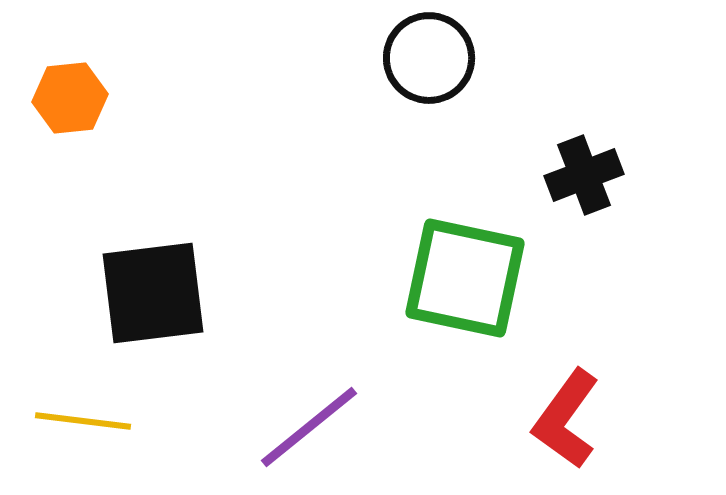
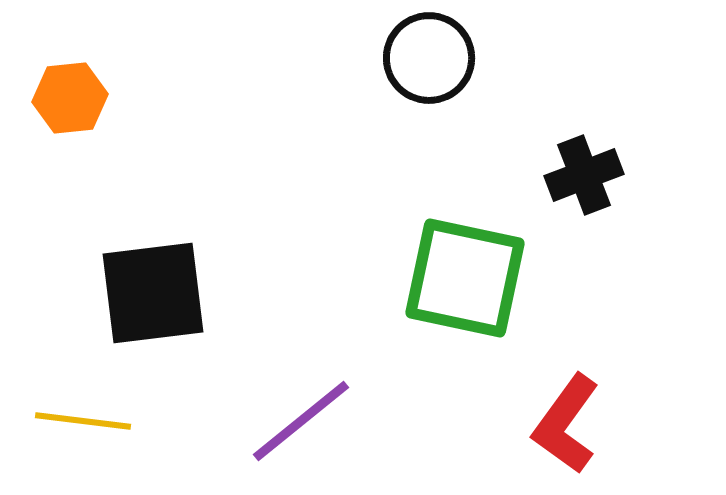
red L-shape: moved 5 px down
purple line: moved 8 px left, 6 px up
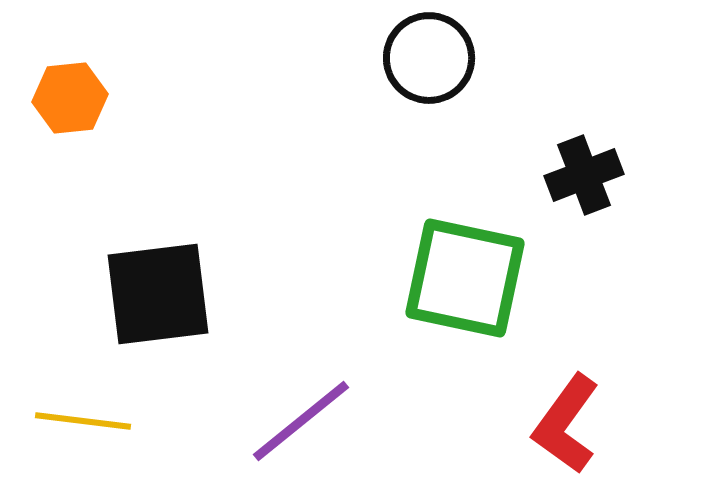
black square: moved 5 px right, 1 px down
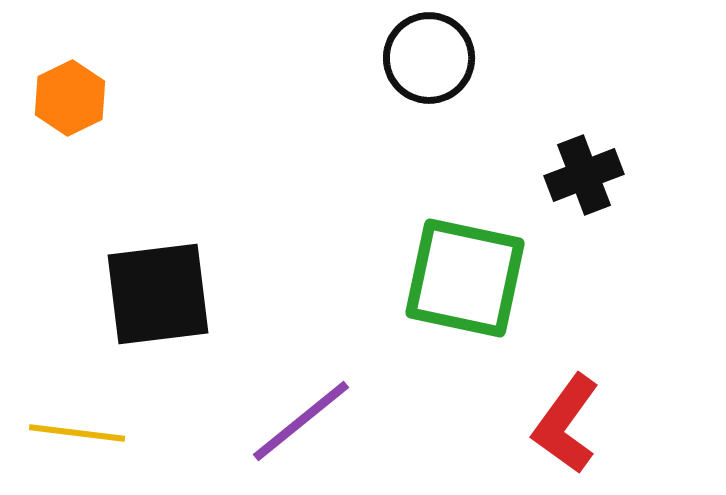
orange hexagon: rotated 20 degrees counterclockwise
yellow line: moved 6 px left, 12 px down
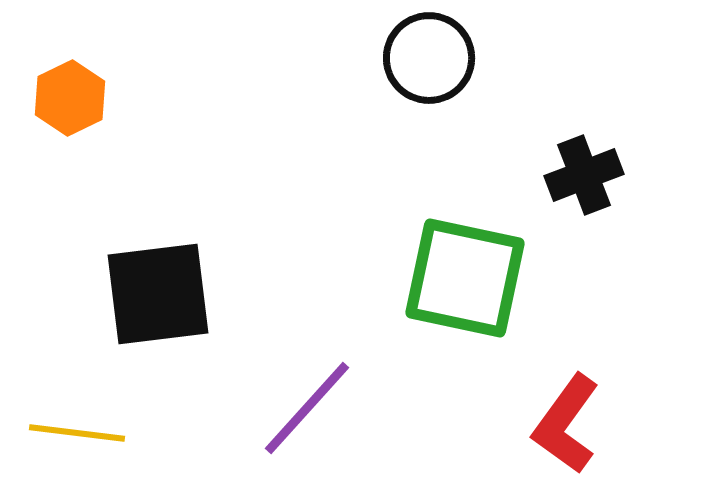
purple line: moved 6 px right, 13 px up; rotated 9 degrees counterclockwise
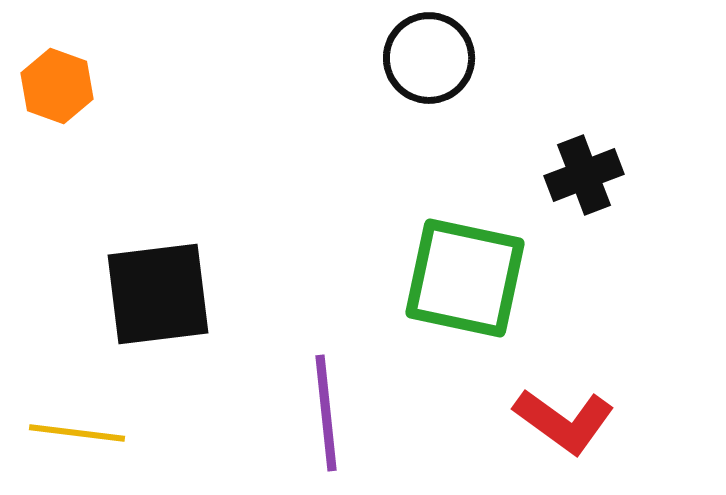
orange hexagon: moved 13 px left, 12 px up; rotated 14 degrees counterclockwise
purple line: moved 19 px right, 5 px down; rotated 48 degrees counterclockwise
red L-shape: moved 2 px left, 3 px up; rotated 90 degrees counterclockwise
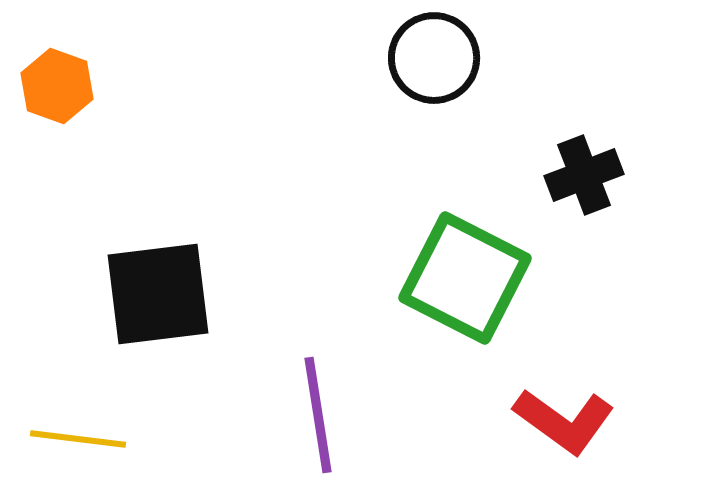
black circle: moved 5 px right
green square: rotated 15 degrees clockwise
purple line: moved 8 px left, 2 px down; rotated 3 degrees counterclockwise
yellow line: moved 1 px right, 6 px down
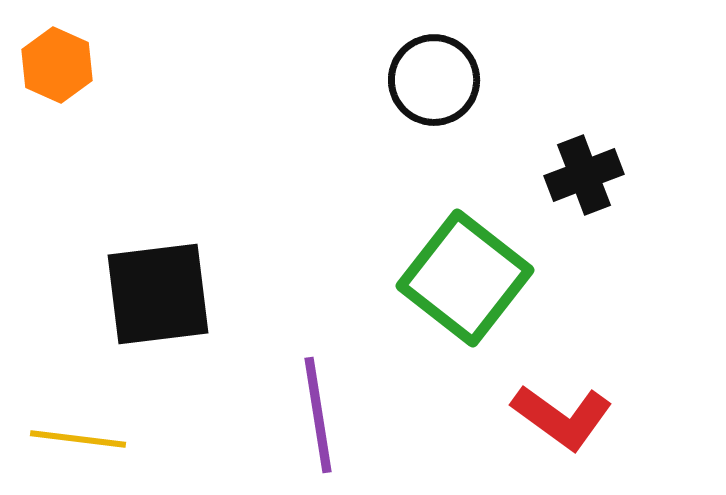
black circle: moved 22 px down
orange hexagon: moved 21 px up; rotated 4 degrees clockwise
green square: rotated 11 degrees clockwise
red L-shape: moved 2 px left, 4 px up
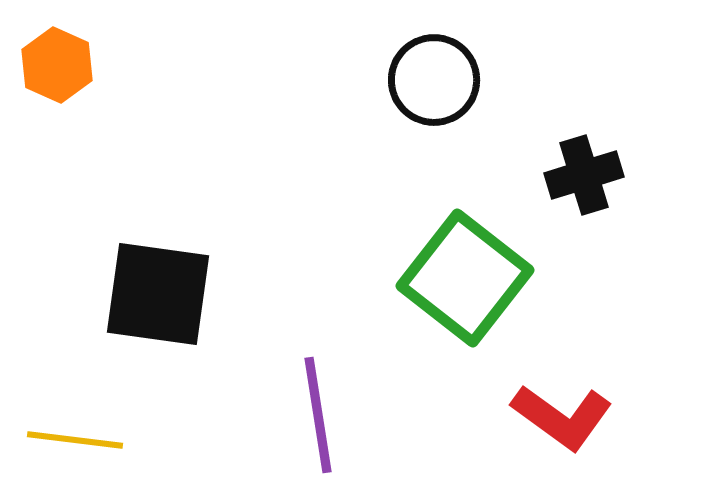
black cross: rotated 4 degrees clockwise
black square: rotated 15 degrees clockwise
yellow line: moved 3 px left, 1 px down
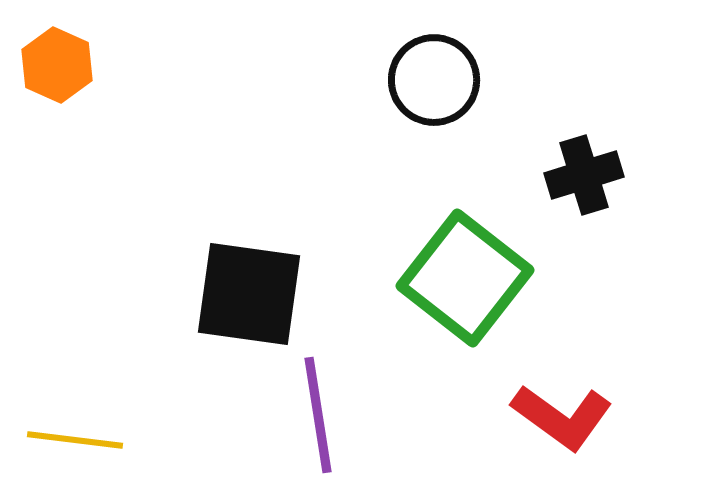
black square: moved 91 px right
